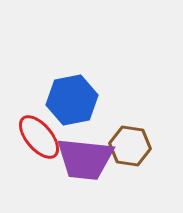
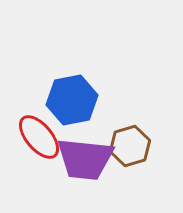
brown hexagon: rotated 24 degrees counterclockwise
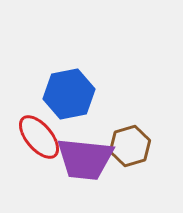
blue hexagon: moved 3 px left, 6 px up
